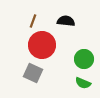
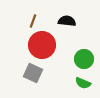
black semicircle: moved 1 px right
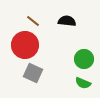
brown line: rotated 72 degrees counterclockwise
red circle: moved 17 px left
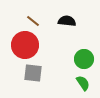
gray square: rotated 18 degrees counterclockwise
green semicircle: rotated 147 degrees counterclockwise
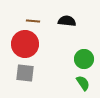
brown line: rotated 32 degrees counterclockwise
red circle: moved 1 px up
gray square: moved 8 px left
